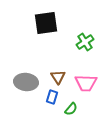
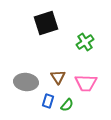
black square: rotated 10 degrees counterclockwise
blue rectangle: moved 4 px left, 4 px down
green semicircle: moved 4 px left, 4 px up
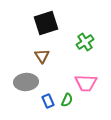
brown triangle: moved 16 px left, 21 px up
gray ellipse: rotated 10 degrees counterclockwise
blue rectangle: rotated 40 degrees counterclockwise
green semicircle: moved 5 px up; rotated 16 degrees counterclockwise
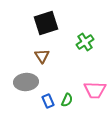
pink trapezoid: moved 9 px right, 7 px down
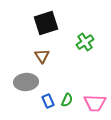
pink trapezoid: moved 13 px down
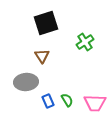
green semicircle: rotated 56 degrees counterclockwise
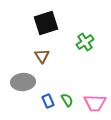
gray ellipse: moved 3 px left
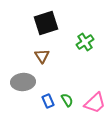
pink trapezoid: rotated 45 degrees counterclockwise
